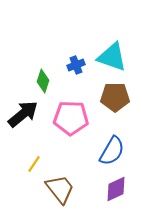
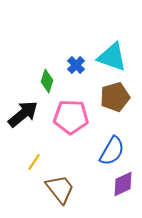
blue cross: rotated 24 degrees counterclockwise
green diamond: moved 4 px right
brown pentagon: rotated 16 degrees counterclockwise
pink pentagon: moved 1 px up
yellow line: moved 2 px up
purple diamond: moved 7 px right, 5 px up
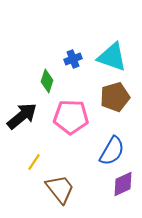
blue cross: moved 3 px left, 6 px up; rotated 24 degrees clockwise
black arrow: moved 1 px left, 2 px down
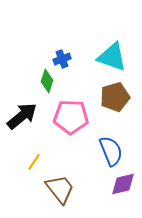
blue cross: moved 11 px left
blue semicircle: moved 1 px left; rotated 52 degrees counterclockwise
purple diamond: rotated 12 degrees clockwise
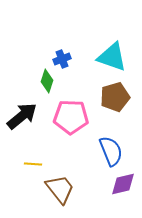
yellow line: moved 1 px left, 2 px down; rotated 60 degrees clockwise
